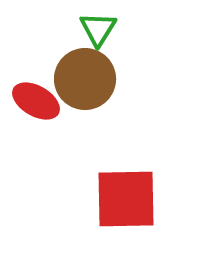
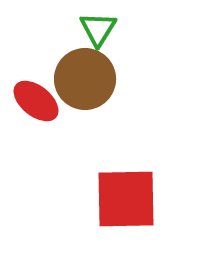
red ellipse: rotated 9 degrees clockwise
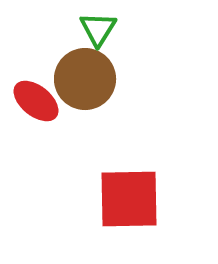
red square: moved 3 px right
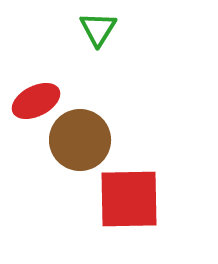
brown circle: moved 5 px left, 61 px down
red ellipse: rotated 66 degrees counterclockwise
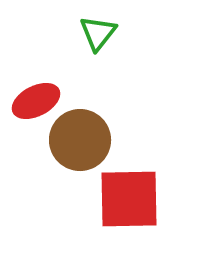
green triangle: moved 4 px down; rotated 6 degrees clockwise
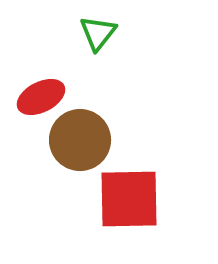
red ellipse: moved 5 px right, 4 px up
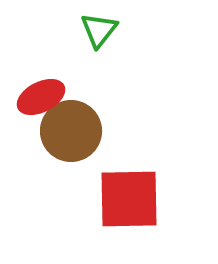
green triangle: moved 1 px right, 3 px up
brown circle: moved 9 px left, 9 px up
